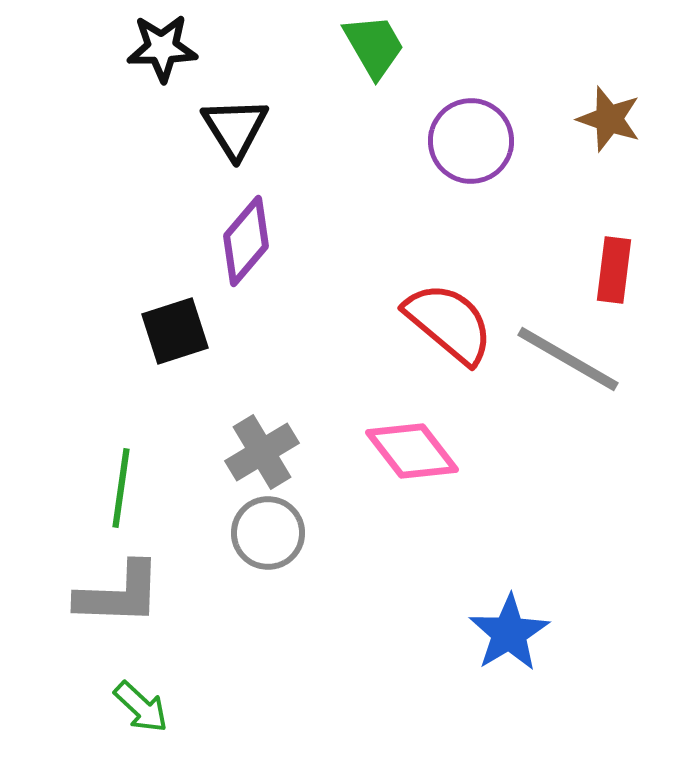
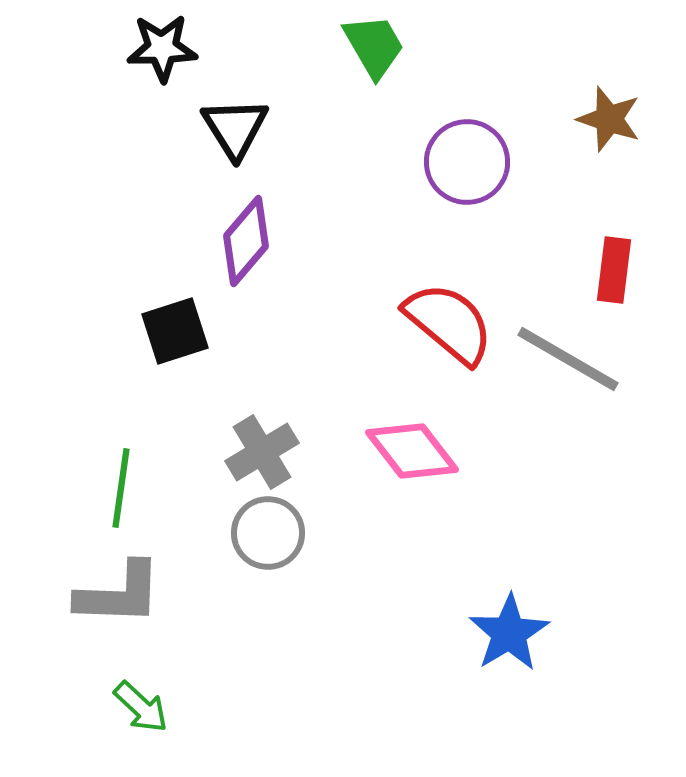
purple circle: moved 4 px left, 21 px down
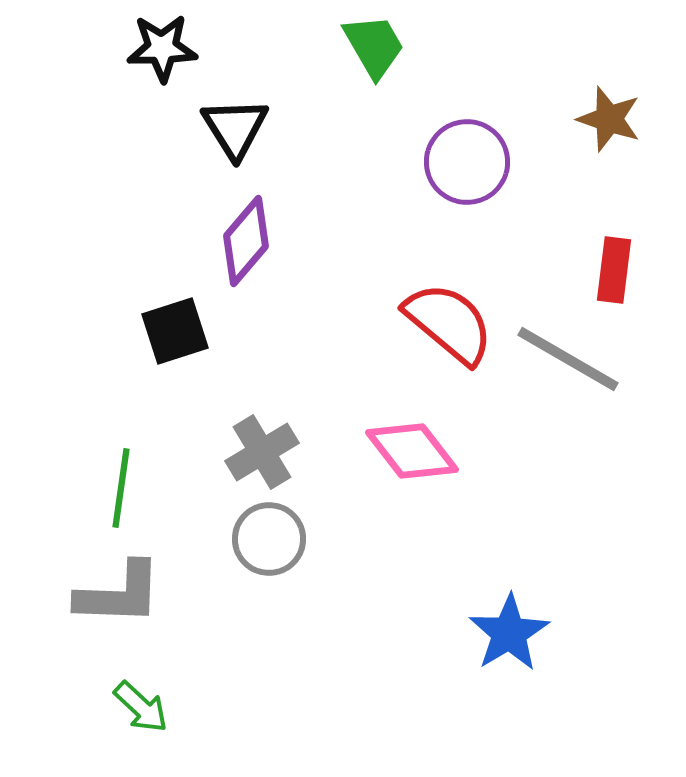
gray circle: moved 1 px right, 6 px down
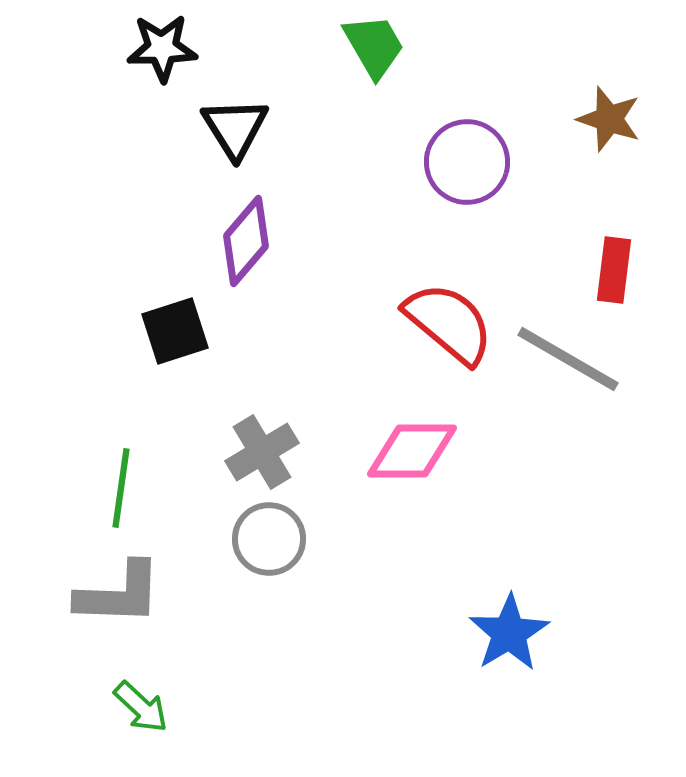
pink diamond: rotated 52 degrees counterclockwise
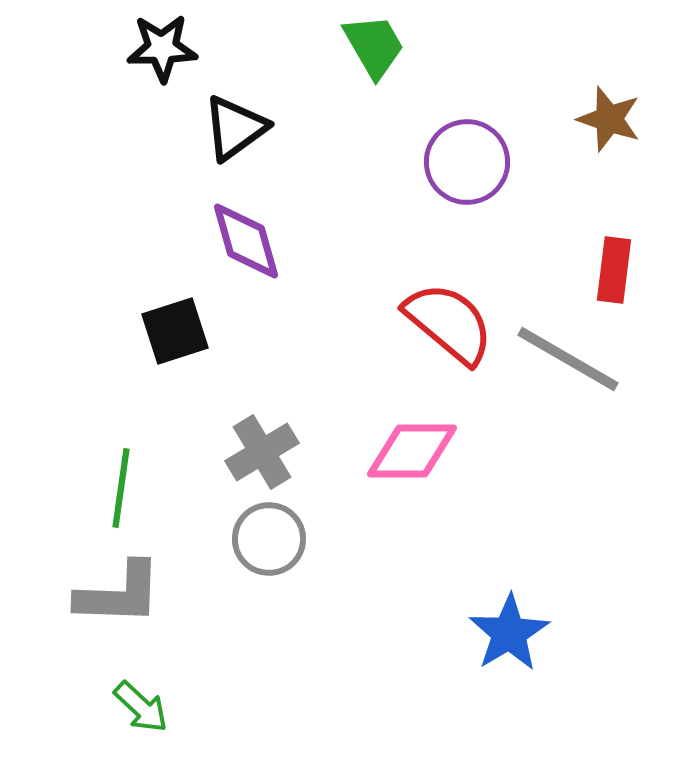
black triangle: rotated 26 degrees clockwise
purple diamond: rotated 56 degrees counterclockwise
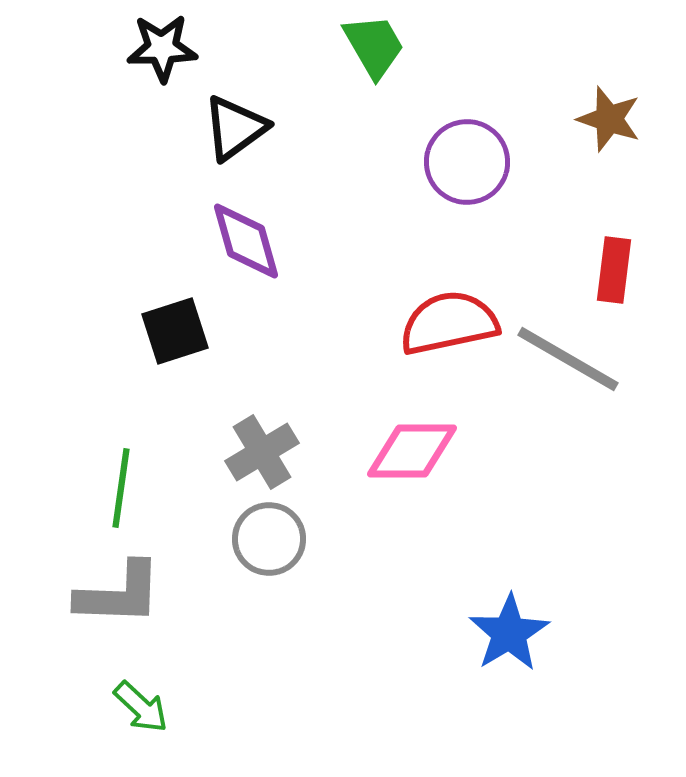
red semicircle: rotated 52 degrees counterclockwise
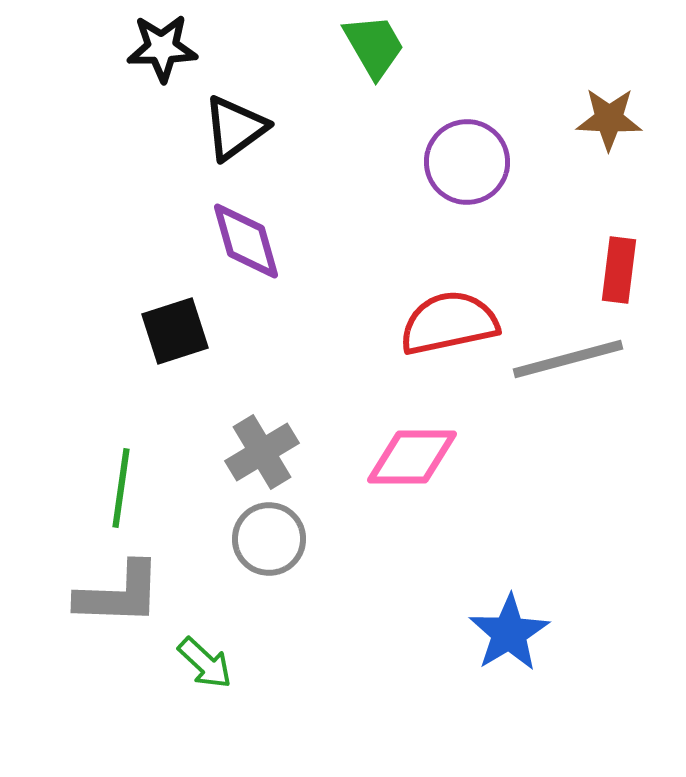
brown star: rotated 16 degrees counterclockwise
red rectangle: moved 5 px right
gray line: rotated 45 degrees counterclockwise
pink diamond: moved 6 px down
green arrow: moved 64 px right, 44 px up
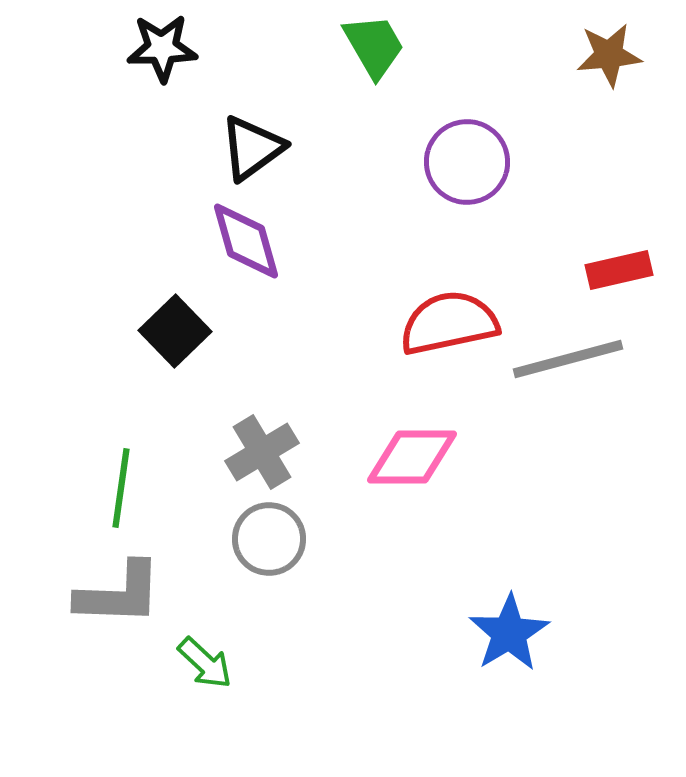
brown star: moved 64 px up; rotated 8 degrees counterclockwise
black triangle: moved 17 px right, 20 px down
red rectangle: rotated 70 degrees clockwise
black square: rotated 26 degrees counterclockwise
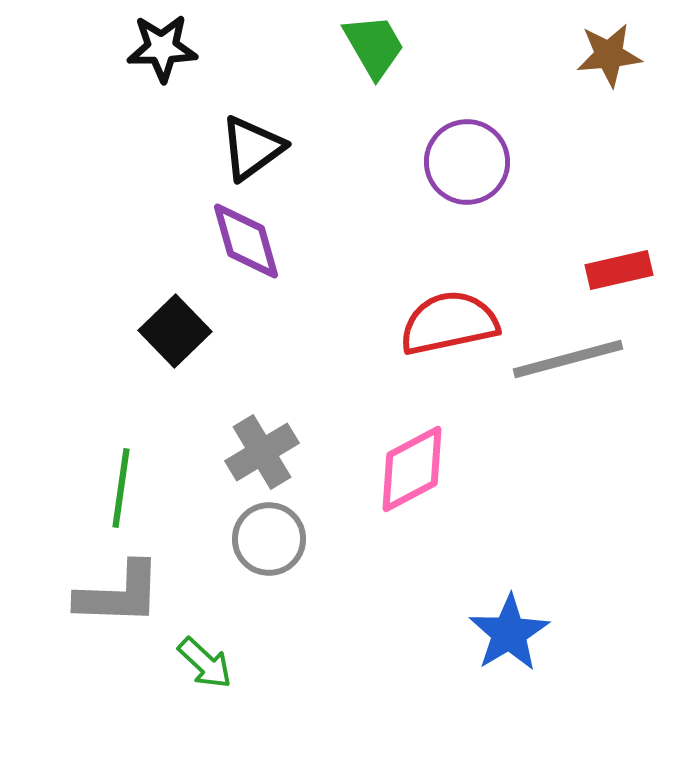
pink diamond: moved 12 px down; rotated 28 degrees counterclockwise
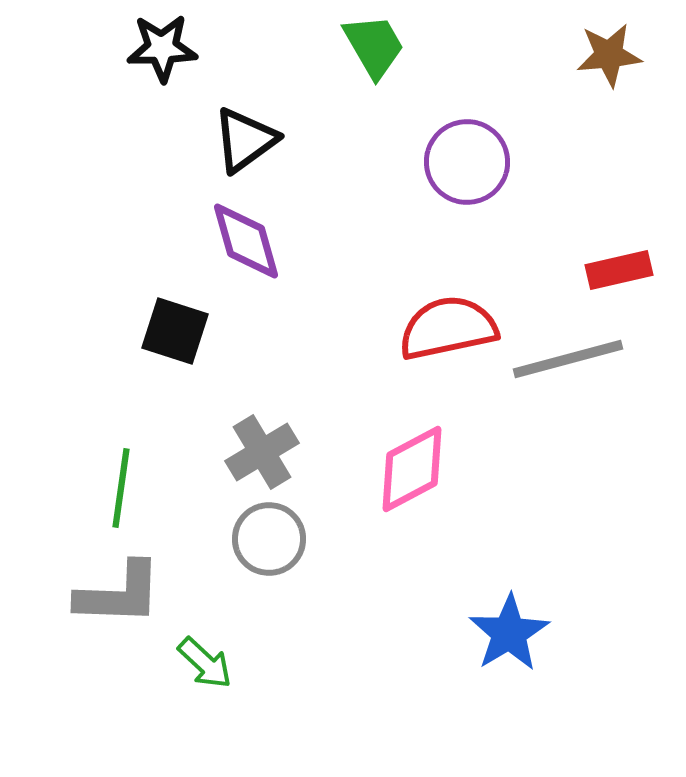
black triangle: moved 7 px left, 8 px up
red semicircle: moved 1 px left, 5 px down
black square: rotated 28 degrees counterclockwise
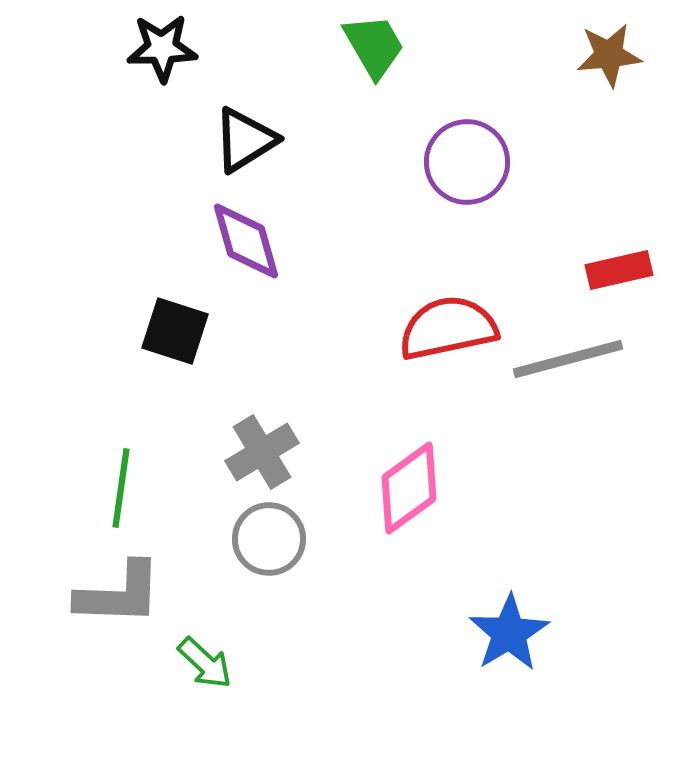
black triangle: rotated 4 degrees clockwise
pink diamond: moved 3 px left, 19 px down; rotated 8 degrees counterclockwise
